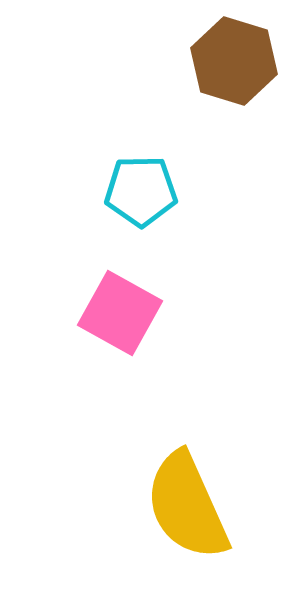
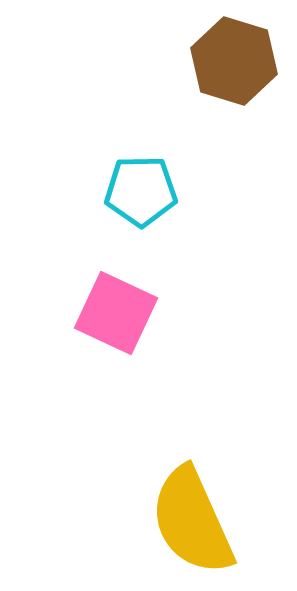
pink square: moved 4 px left; rotated 4 degrees counterclockwise
yellow semicircle: moved 5 px right, 15 px down
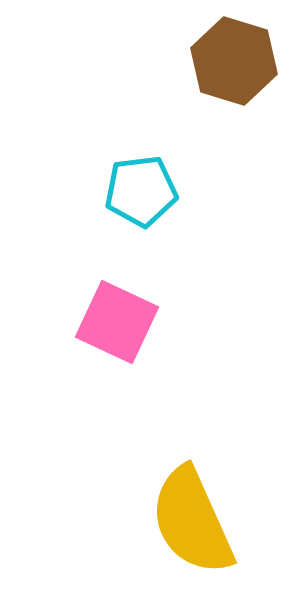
cyan pentagon: rotated 6 degrees counterclockwise
pink square: moved 1 px right, 9 px down
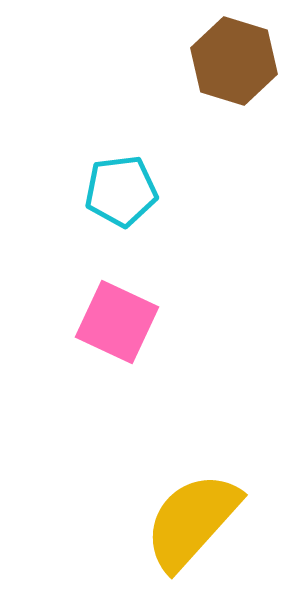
cyan pentagon: moved 20 px left
yellow semicircle: rotated 66 degrees clockwise
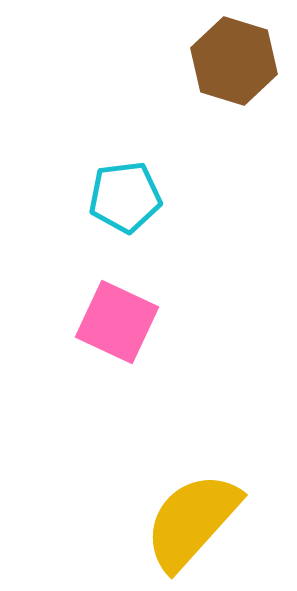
cyan pentagon: moved 4 px right, 6 px down
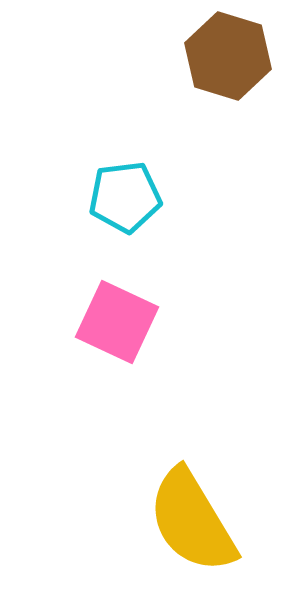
brown hexagon: moved 6 px left, 5 px up
yellow semicircle: rotated 73 degrees counterclockwise
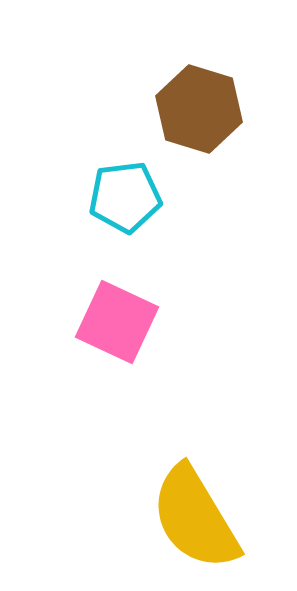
brown hexagon: moved 29 px left, 53 px down
yellow semicircle: moved 3 px right, 3 px up
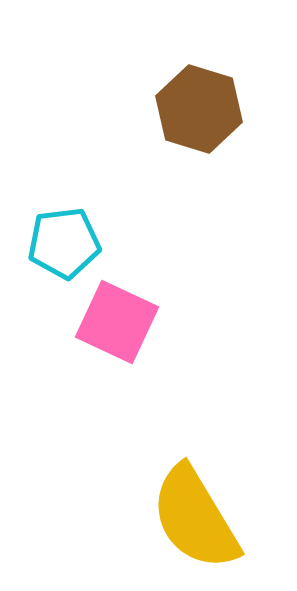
cyan pentagon: moved 61 px left, 46 px down
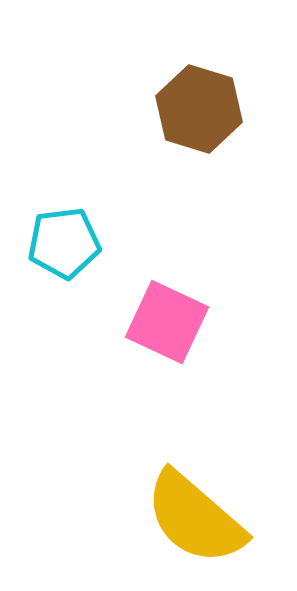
pink square: moved 50 px right
yellow semicircle: rotated 18 degrees counterclockwise
